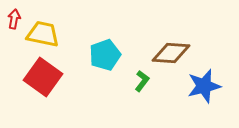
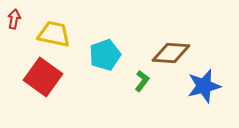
yellow trapezoid: moved 11 px right
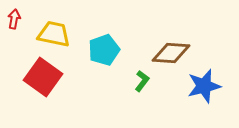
cyan pentagon: moved 1 px left, 5 px up
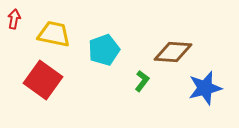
brown diamond: moved 2 px right, 1 px up
red square: moved 3 px down
blue star: moved 1 px right, 2 px down
